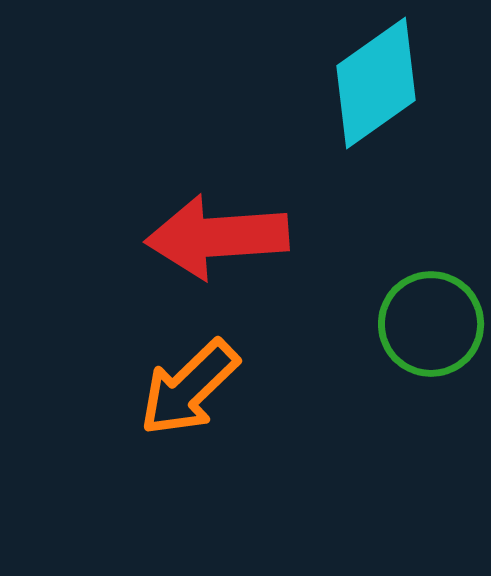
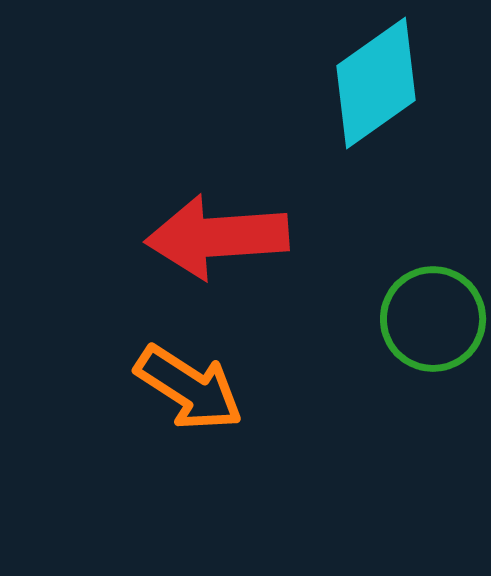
green circle: moved 2 px right, 5 px up
orange arrow: rotated 103 degrees counterclockwise
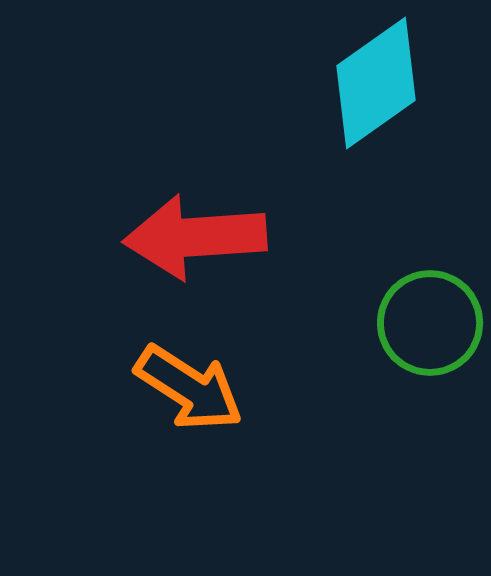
red arrow: moved 22 px left
green circle: moved 3 px left, 4 px down
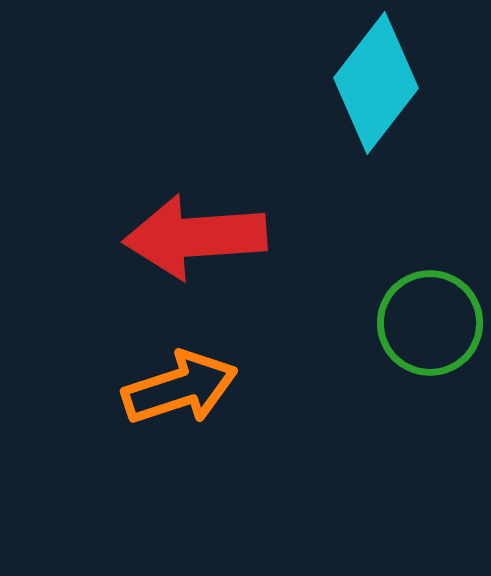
cyan diamond: rotated 17 degrees counterclockwise
orange arrow: moved 9 px left; rotated 51 degrees counterclockwise
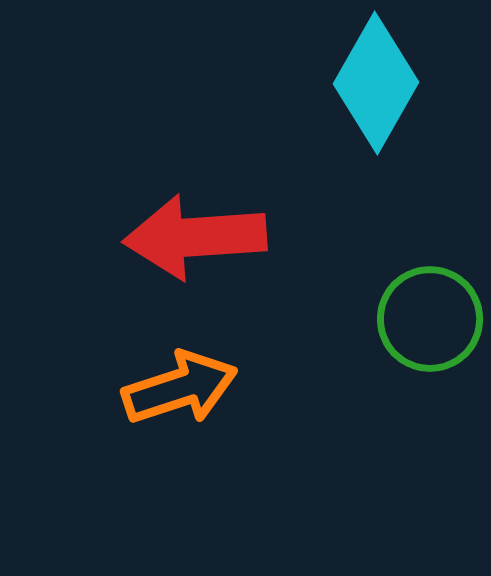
cyan diamond: rotated 8 degrees counterclockwise
green circle: moved 4 px up
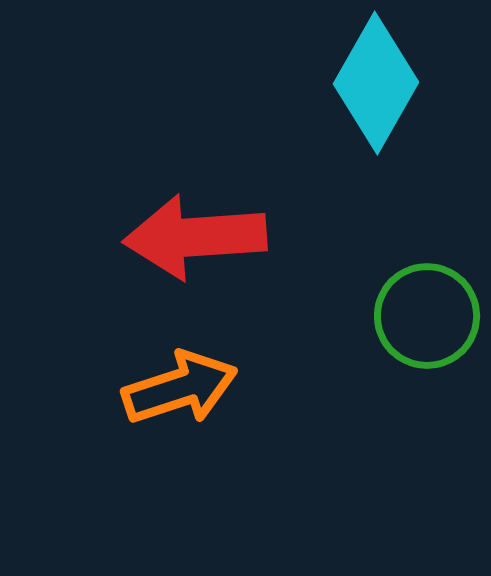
green circle: moved 3 px left, 3 px up
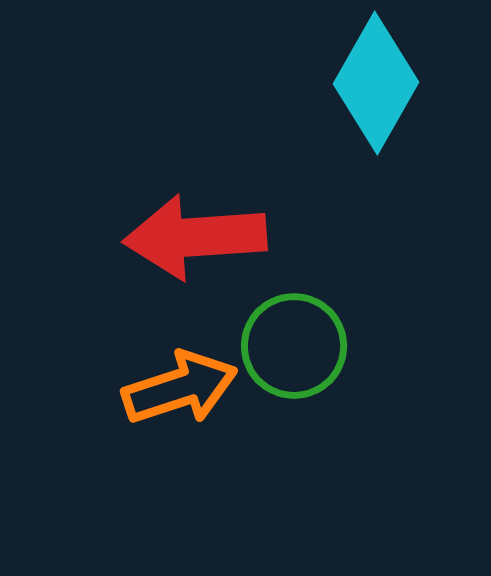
green circle: moved 133 px left, 30 px down
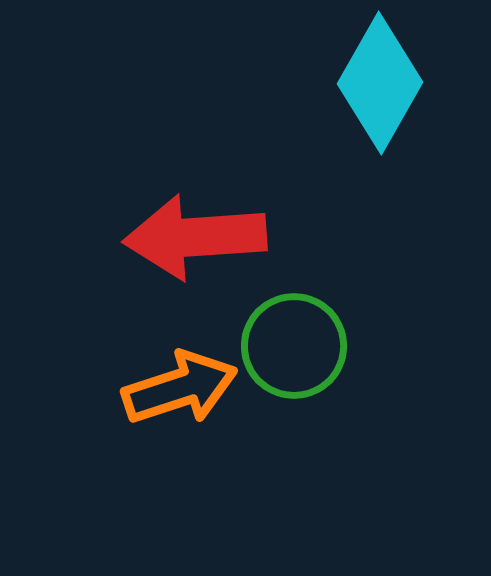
cyan diamond: moved 4 px right
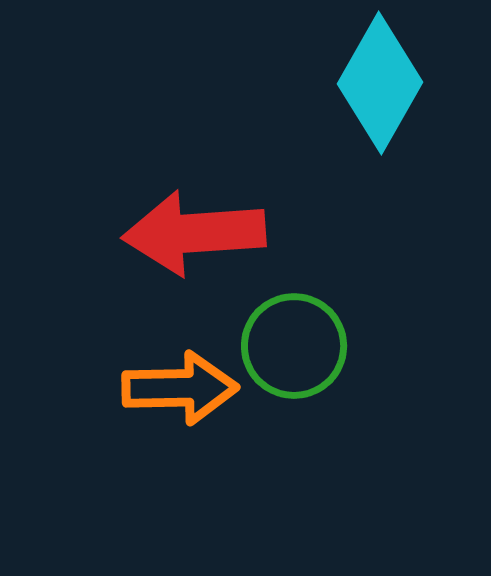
red arrow: moved 1 px left, 4 px up
orange arrow: rotated 17 degrees clockwise
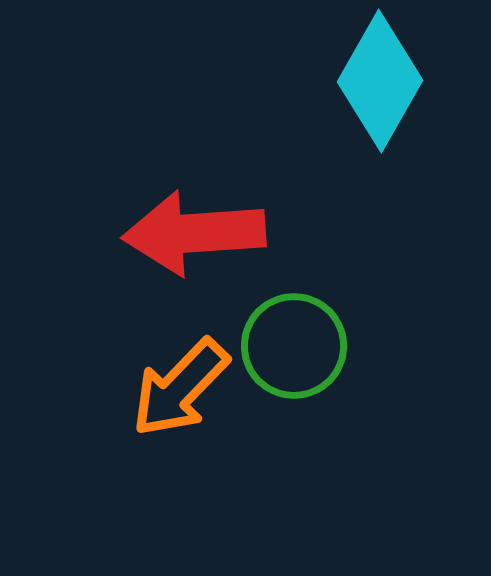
cyan diamond: moved 2 px up
orange arrow: rotated 135 degrees clockwise
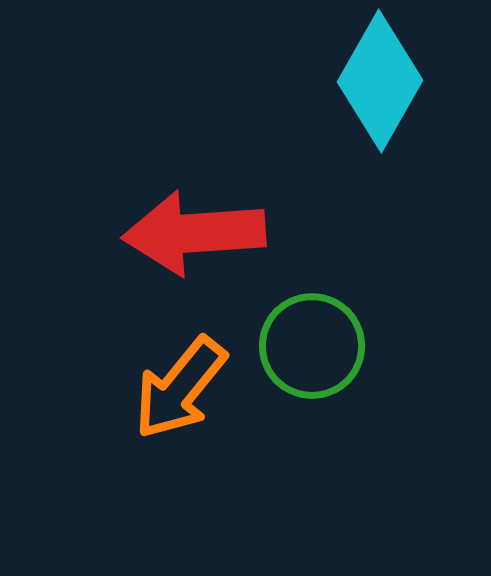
green circle: moved 18 px right
orange arrow: rotated 5 degrees counterclockwise
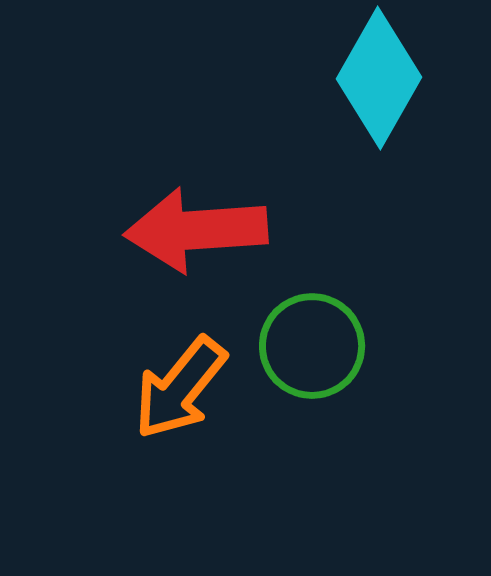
cyan diamond: moved 1 px left, 3 px up
red arrow: moved 2 px right, 3 px up
